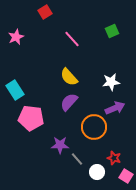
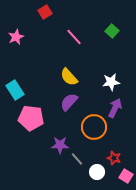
green square: rotated 24 degrees counterclockwise
pink line: moved 2 px right, 2 px up
purple arrow: rotated 42 degrees counterclockwise
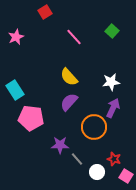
purple arrow: moved 2 px left
red star: moved 1 px down
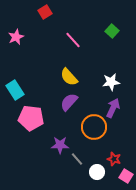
pink line: moved 1 px left, 3 px down
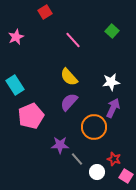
cyan rectangle: moved 5 px up
pink pentagon: moved 2 px up; rotated 30 degrees counterclockwise
